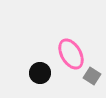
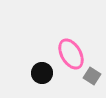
black circle: moved 2 px right
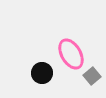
gray square: rotated 18 degrees clockwise
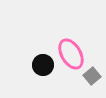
black circle: moved 1 px right, 8 px up
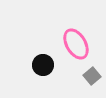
pink ellipse: moved 5 px right, 10 px up
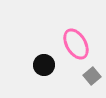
black circle: moved 1 px right
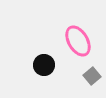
pink ellipse: moved 2 px right, 3 px up
